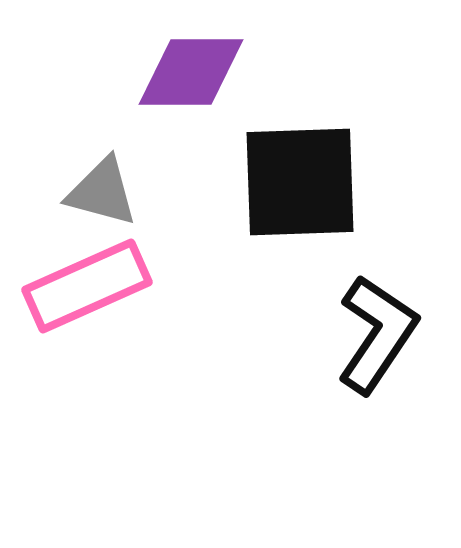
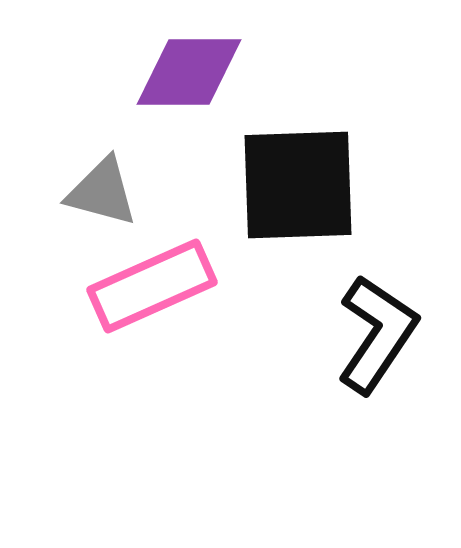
purple diamond: moved 2 px left
black square: moved 2 px left, 3 px down
pink rectangle: moved 65 px right
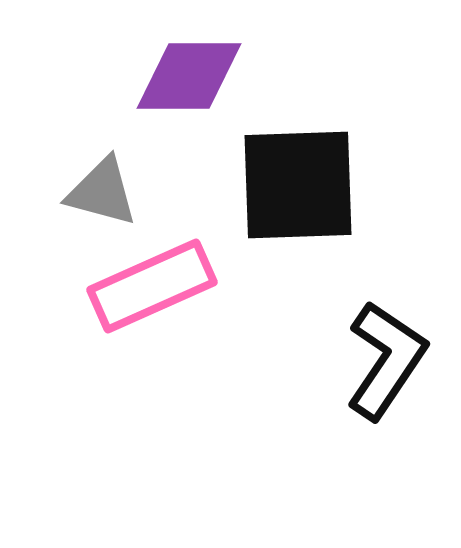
purple diamond: moved 4 px down
black L-shape: moved 9 px right, 26 px down
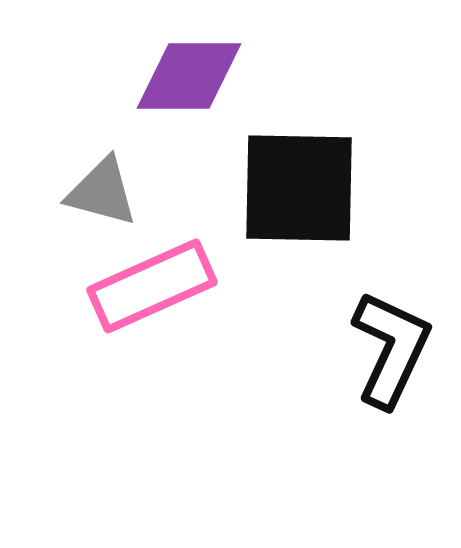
black square: moved 1 px right, 3 px down; rotated 3 degrees clockwise
black L-shape: moved 5 px right, 11 px up; rotated 9 degrees counterclockwise
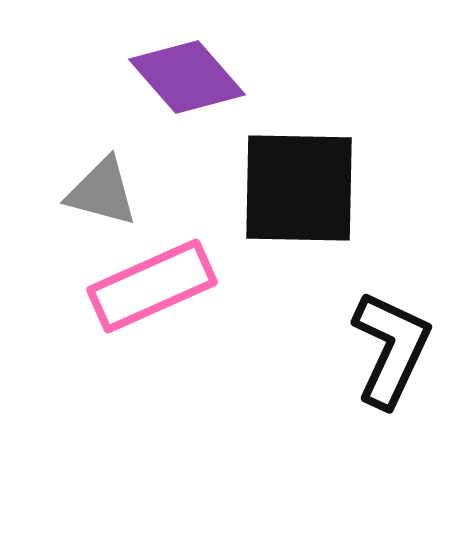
purple diamond: moved 2 px left, 1 px down; rotated 49 degrees clockwise
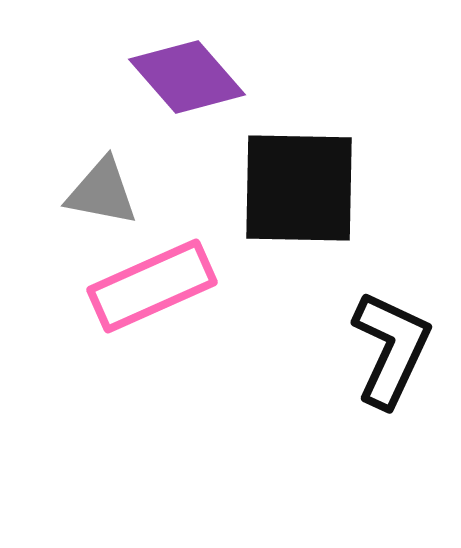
gray triangle: rotated 4 degrees counterclockwise
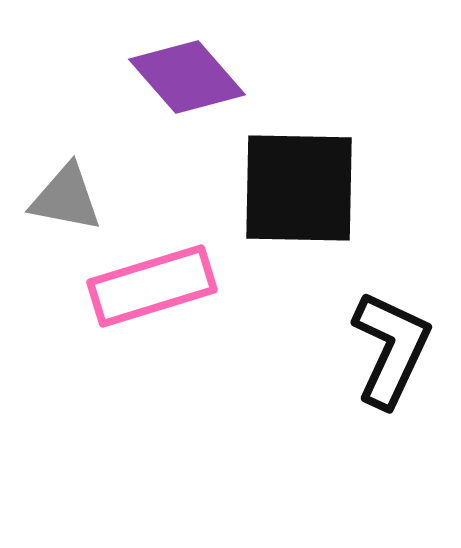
gray triangle: moved 36 px left, 6 px down
pink rectangle: rotated 7 degrees clockwise
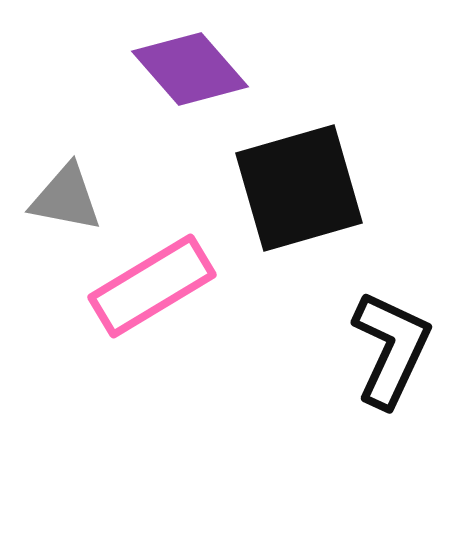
purple diamond: moved 3 px right, 8 px up
black square: rotated 17 degrees counterclockwise
pink rectangle: rotated 14 degrees counterclockwise
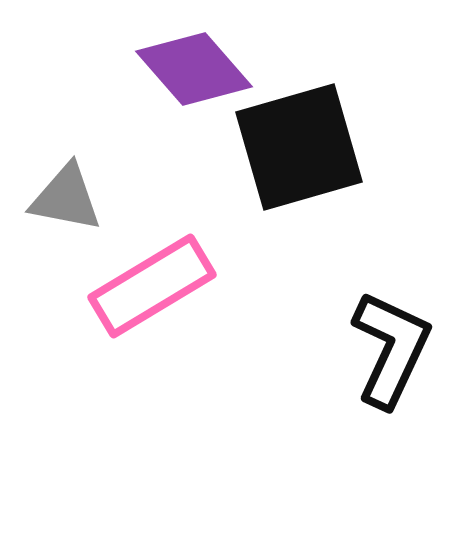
purple diamond: moved 4 px right
black square: moved 41 px up
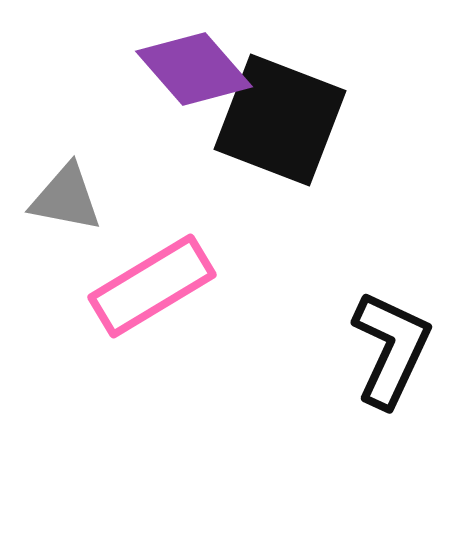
black square: moved 19 px left, 27 px up; rotated 37 degrees clockwise
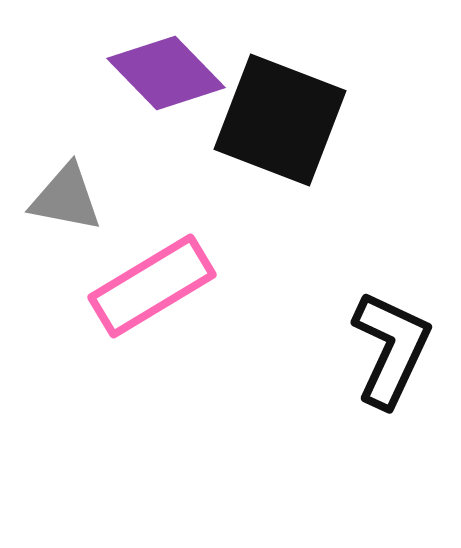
purple diamond: moved 28 px left, 4 px down; rotated 3 degrees counterclockwise
